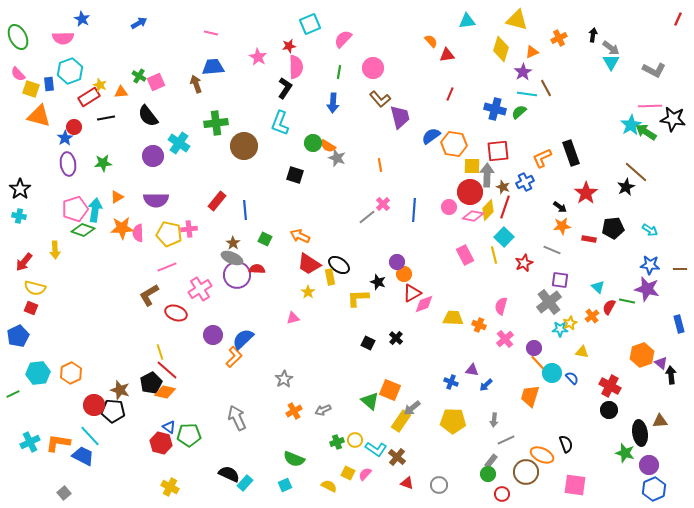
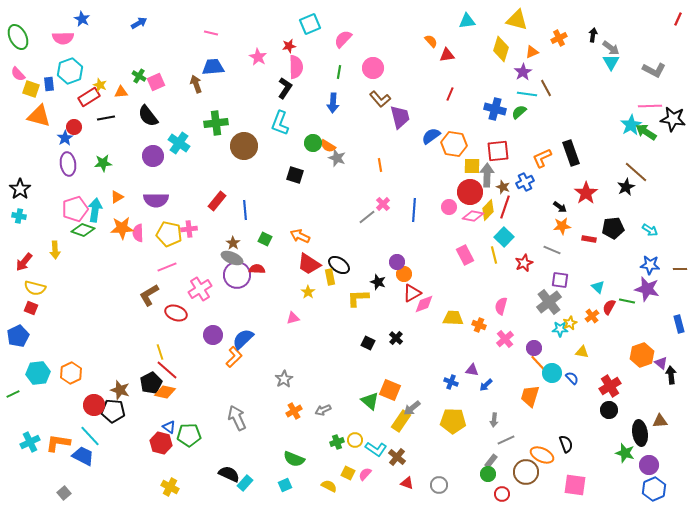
red cross at (610, 386): rotated 30 degrees clockwise
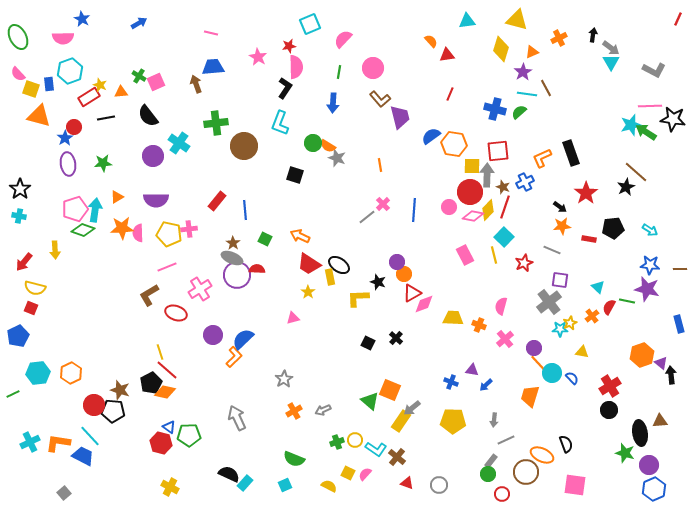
cyan star at (631, 125): rotated 15 degrees clockwise
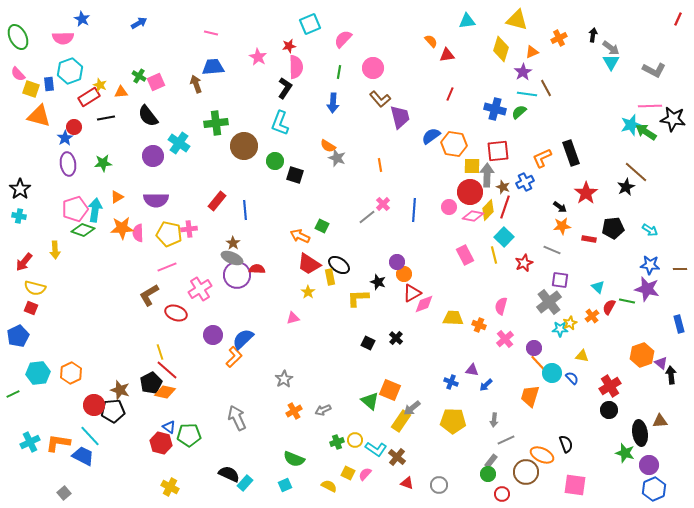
green circle at (313, 143): moved 38 px left, 18 px down
green square at (265, 239): moved 57 px right, 13 px up
yellow triangle at (582, 352): moved 4 px down
black pentagon at (113, 411): rotated 10 degrees counterclockwise
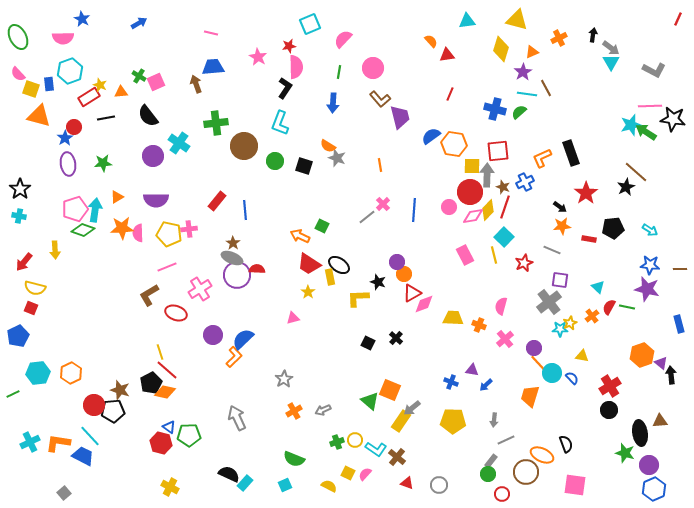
black square at (295, 175): moved 9 px right, 9 px up
pink diamond at (473, 216): rotated 20 degrees counterclockwise
green line at (627, 301): moved 6 px down
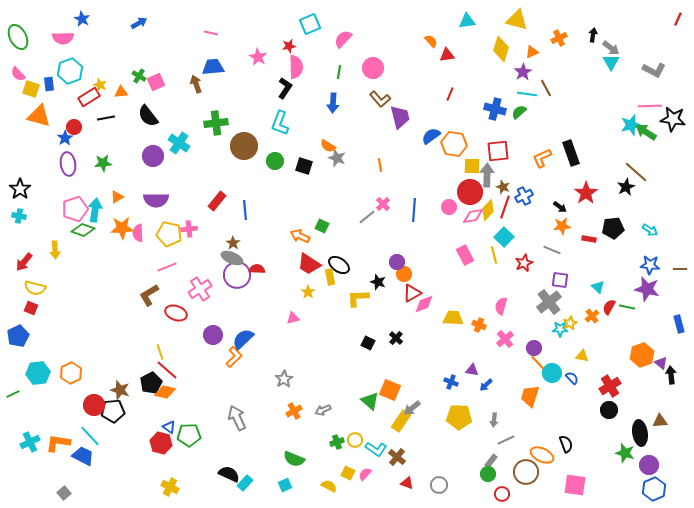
blue cross at (525, 182): moved 1 px left, 14 px down
yellow pentagon at (453, 421): moved 6 px right, 4 px up
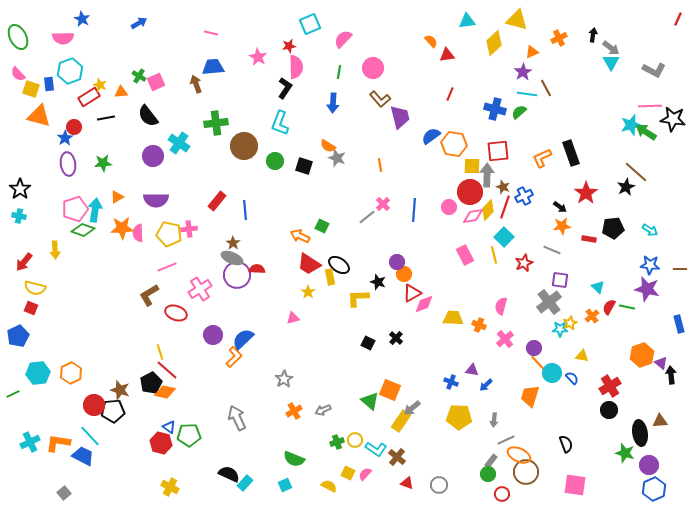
yellow diamond at (501, 49): moved 7 px left, 6 px up; rotated 30 degrees clockwise
orange ellipse at (542, 455): moved 23 px left
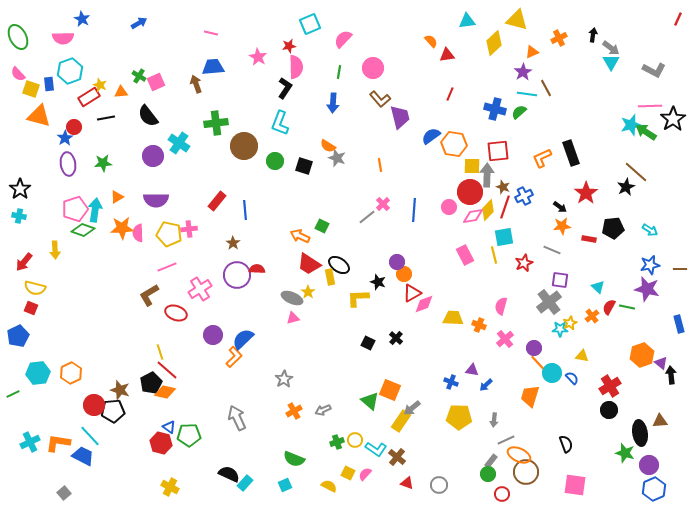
black star at (673, 119): rotated 30 degrees clockwise
cyan square at (504, 237): rotated 36 degrees clockwise
gray ellipse at (232, 258): moved 60 px right, 40 px down
blue star at (650, 265): rotated 18 degrees counterclockwise
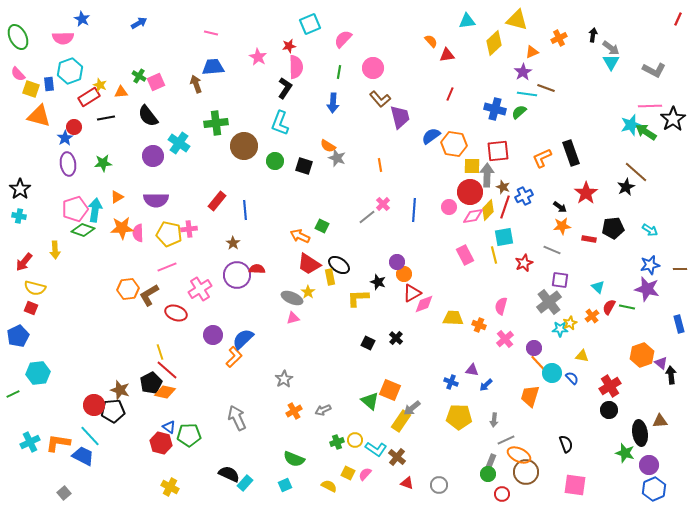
brown line at (546, 88): rotated 42 degrees counterclockwise
orange hexagon at (71, 373): moved 57 px right, 84 px up; rotated 20 degrees clockwise
gray rectangle at (491, 461): rotated 16 degrees counterclockwise
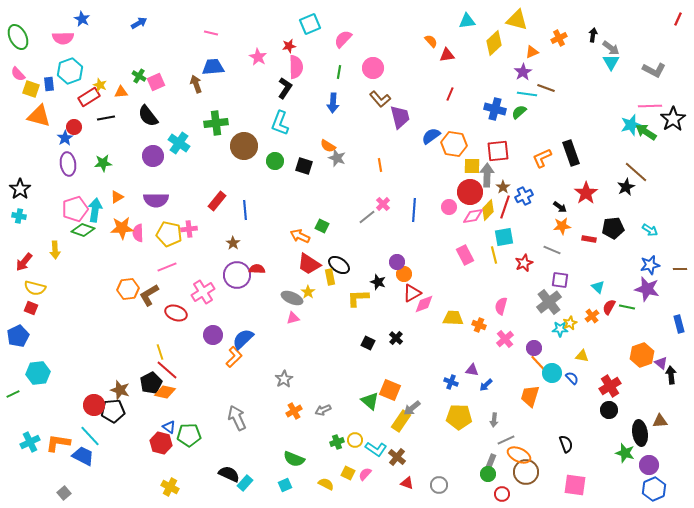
brown star at (503, 187): rotated 16 degrees clockwise
pink cross at (200, 289): moved 3 px right, 3 px down
yellow semicircle at (329, 486): moved 3 px left, 2 px up
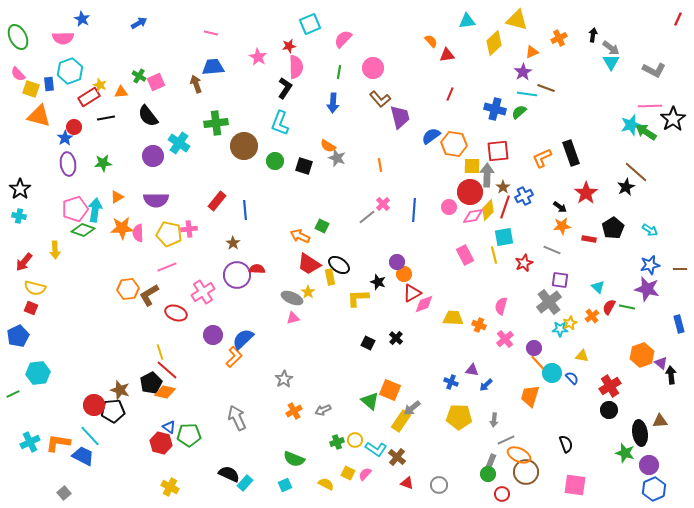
black pentagon at (613, 228): rotated 25 degrees counterclockwise
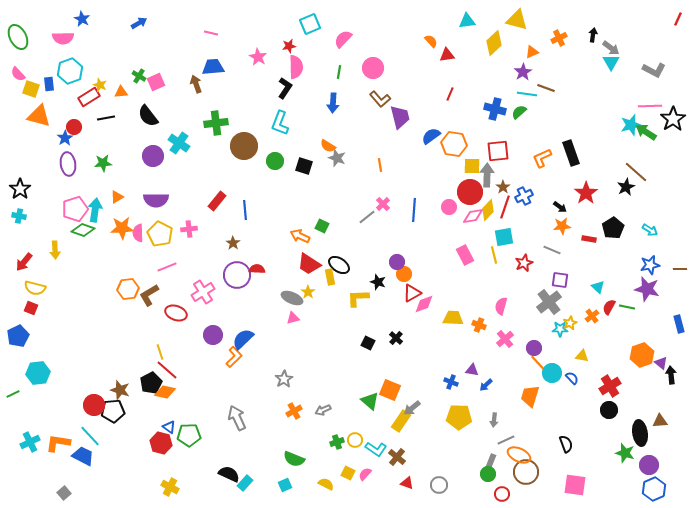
yellow pentagon at (169, 234): moved 9 px left; rotated 15 degrees clockwise
